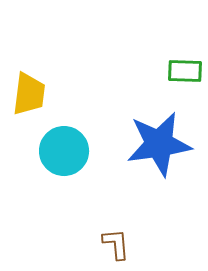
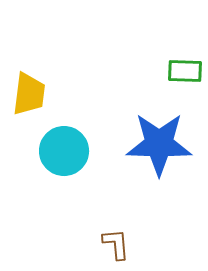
blue star: rotated 10 degrees clockwise
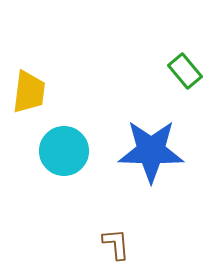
green rectangle: rotated 48 degrees clockwise
yellow trapezoid: moved 2 px up
blue star: moved 8 px left, 7 px down
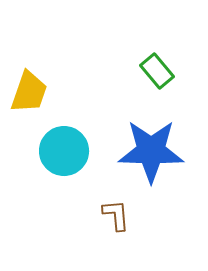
green rectangle: moved 28 px left
yellow trapezoid: rotated 12 degrees clockwise
brown L-shape: moved 29 px up
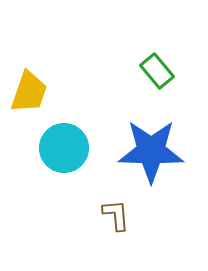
cyan circle: moved 3 px up
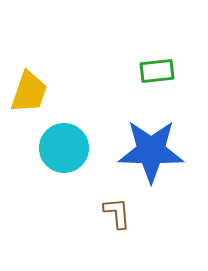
green rectangle: rotated 56 degrees counterclockwise
brown L-shape: moved 1 px right, 2 px up
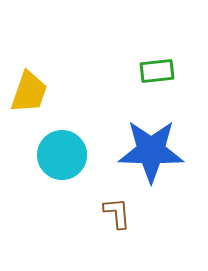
cyan circle: moved 2 px left, 7 px down
